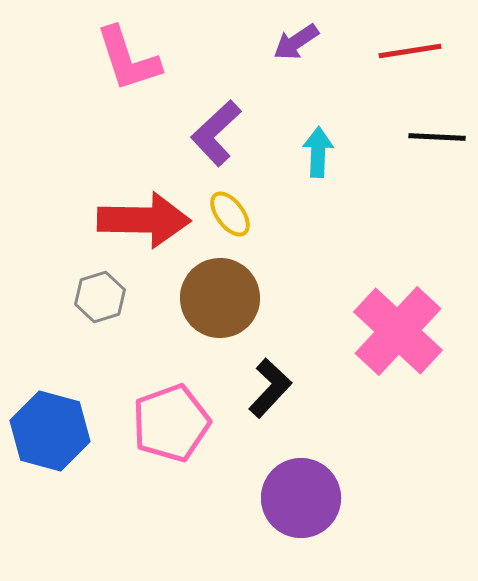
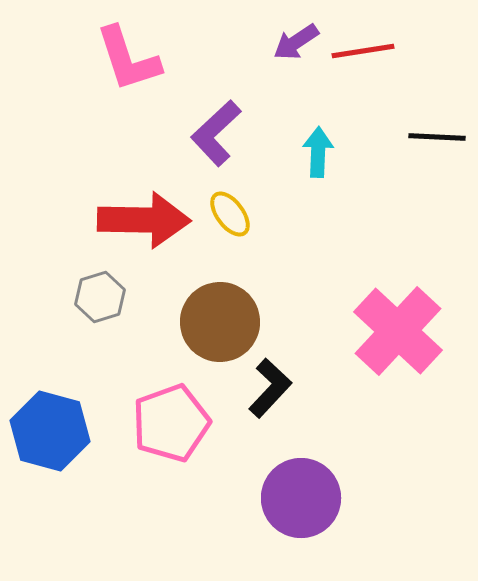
red line: moved 47 px left
brown circle: moved 24 px down
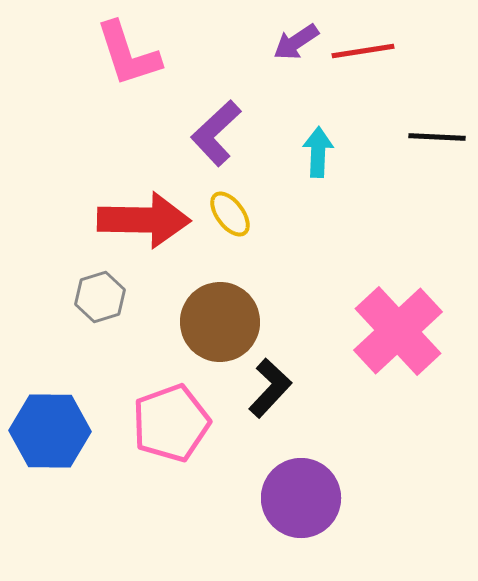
pink L-shape: moved 5 px up
pink cross: rotated 4 degrees clockwise
blue hexagon: rotated 14 degrees counterclockwise
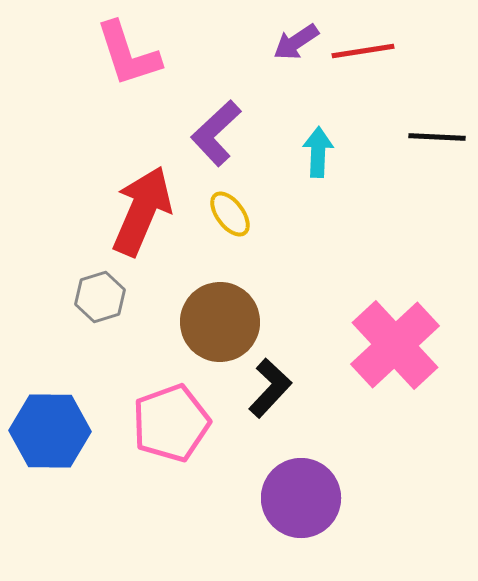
red arrow: moved 2 px left, 9 px up; rotated 68 degrees counterclockwise
pink cross: moved 3 px left, 14 px down
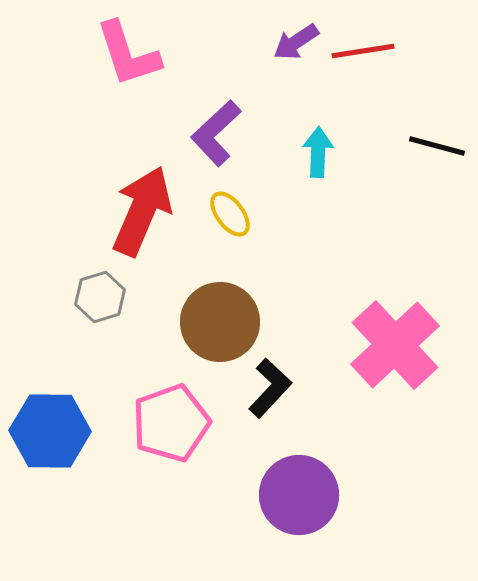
black line: moved 9 px down; rotated 12 degrees clockwise
purple circle: moved 2 px left, 3 px up
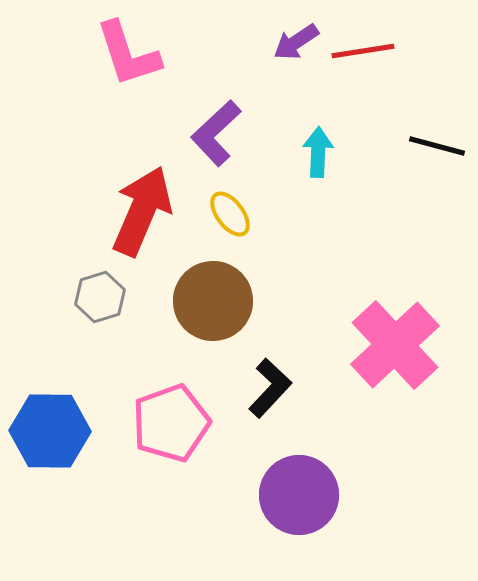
brown circle: moved 7 px left, 21 px up
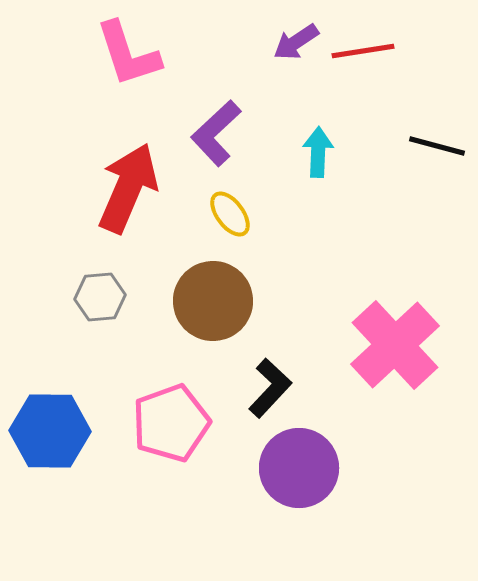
red arrow: moved 14 px left, 23 px up
gray hexagon: rotated 12 degrees clockwise
purple circle: moved 27 px up
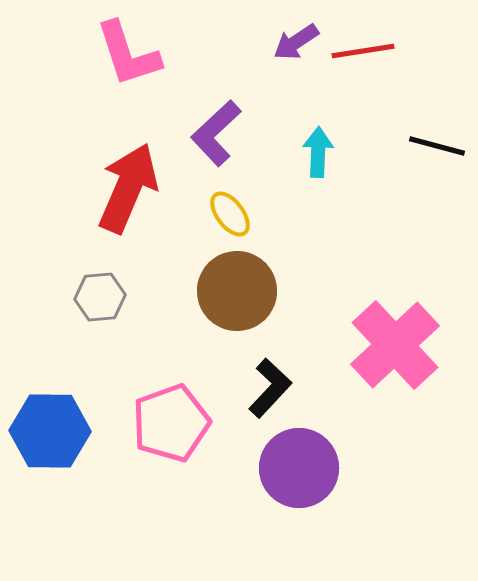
brown circle: moved 24 px right, 10 px up
